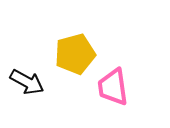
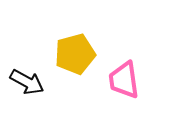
pink trapezoid: moved 11 px right, 7 px up
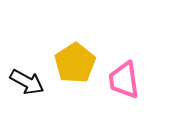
yellow pentagon: moved 9 px down; rotated 18 degrees counterclockwise
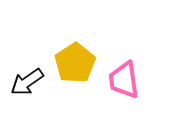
black arrow: rotated 116 degrees clockwise
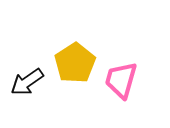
pink trapezoid: moved 3 px left; rotated 24 degrees clockwise
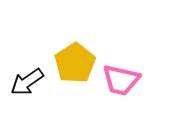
pink trapezoid: rotated 93 degrees counterclockwise
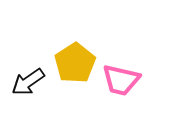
black arrow: moved 1 px right
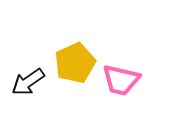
yellow pentagon: rotated 9 degrees clockwise
